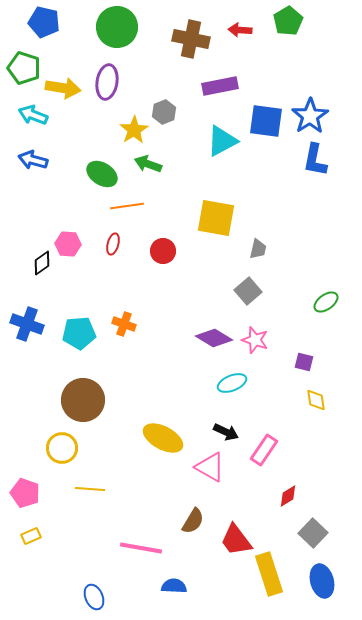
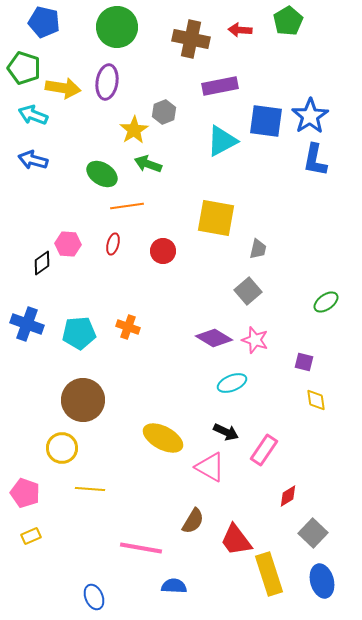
orange cross at (124, 324): moved 4 px right, 3 px down
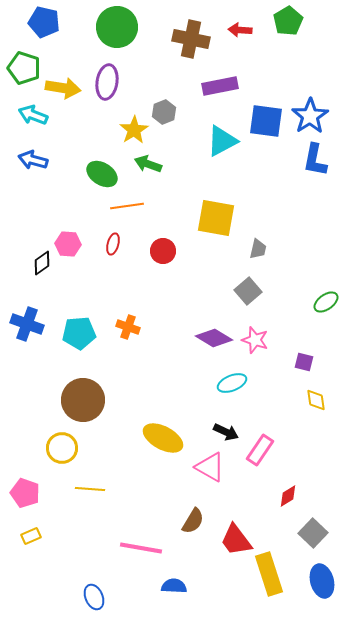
pink rectangle at (264, 450): moved 4 px left
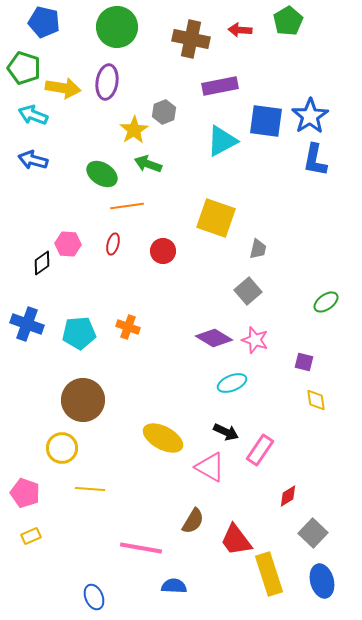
yellow square at (216, 218): rotated 9 degrees clockwise
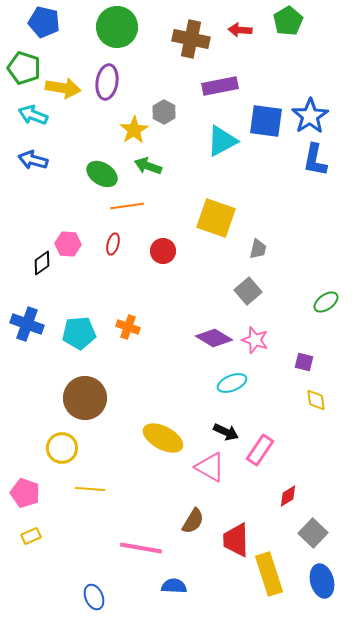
gray hexagon at (164, 112): rotated 10 degrees counterclockwise
green arrow at (148, 164): moved 2 px down
brown circle at (83, 400): moved 2 px right, 2 px up
red trapezoid at (236, 540): rotated 36 degrees clockwise
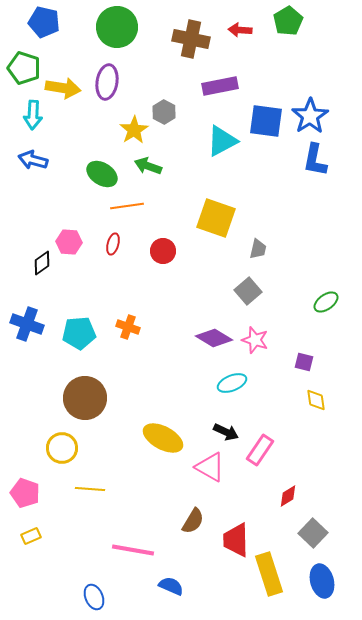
cyan arrow at (33, 115): rotated 108 degrees counterclockwise
pink hexagon at (68, 244): moved 1 px right, 2 px up
pink line at (141, 548): moved 8 px left, 2 px down
blue semicircle at (174, 586): moved 3 px left; rotated 20 degrees clockwise
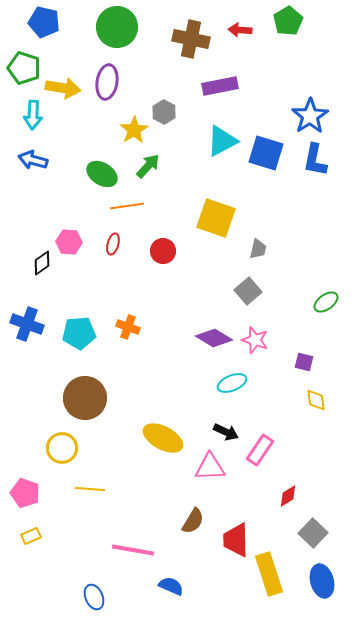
blue square at (266, 121): moved 32 px down; rotated 9 degrees clockwise
green arrow at (148, 166): rotated 112 degrees clockwise
pink triangle at (210, 467): rotated 32 degrees counterclockwise
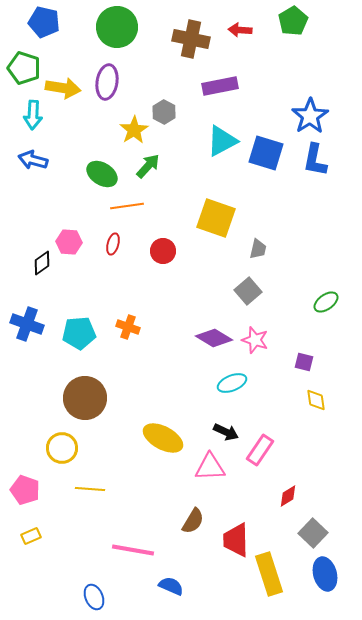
green pentagon at (288, 21): moved 5 px right
pink pentagon at (25, 493): moved 3 px up
blue ellipse at (322, 581): moved 3 px right, 7 px up
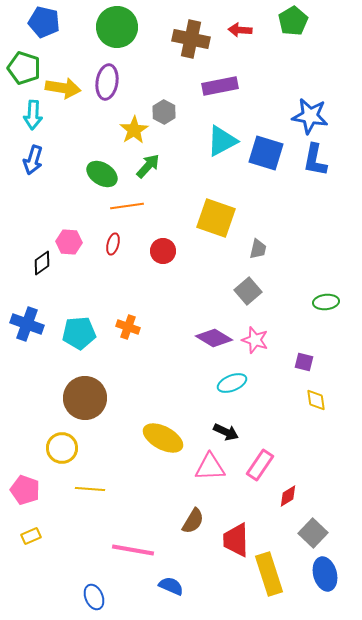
blue star at (310, 116): rotated 30 degrees counterclockwise
blue arrow at (33, 160): rotated 88 degrees counterclockwise
green ellipse at (326, 302): rotated 30 degrees clockwise
pink rectangle at (260, 450): moved 15 px down
